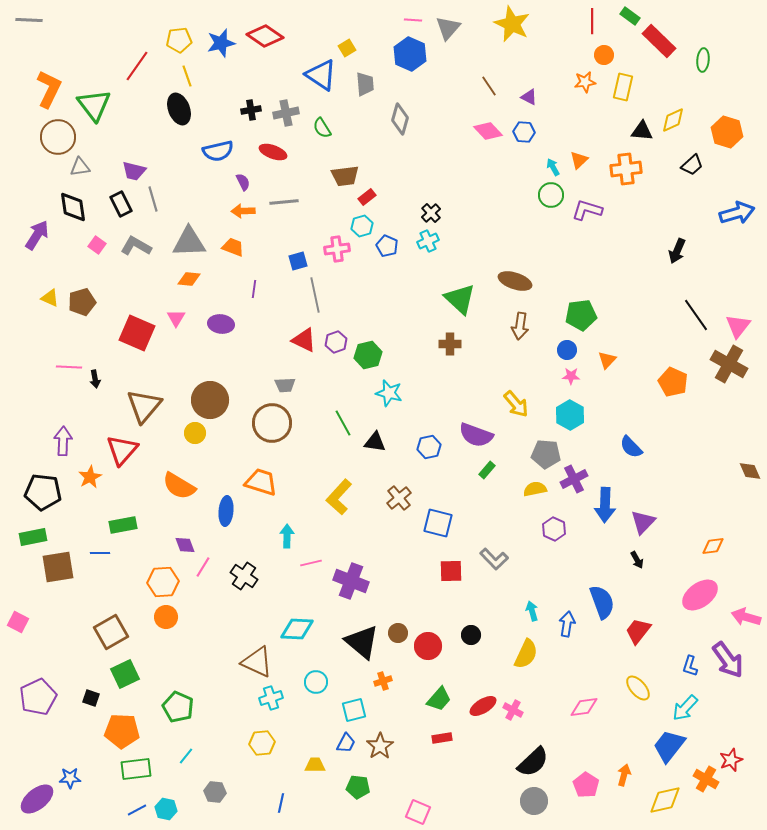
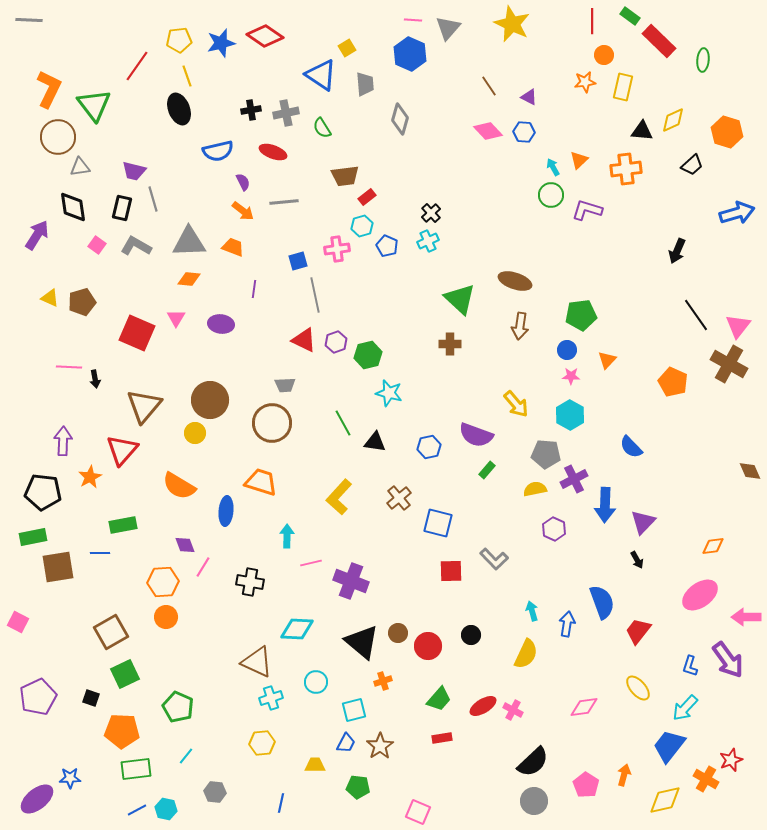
black rectangle at (121, 204): moved 1 px right, 4 px down; rotated 40 degrees clockwise
orange arrow at (243, 211): rotated 140 degrees counterclockwise
black cross at (244, 576): moved 6 px right, 6 px down; rotated 24 degrees counterclockwise
pink arrow at (746, 617): rotated 16 degrees counterclockwise
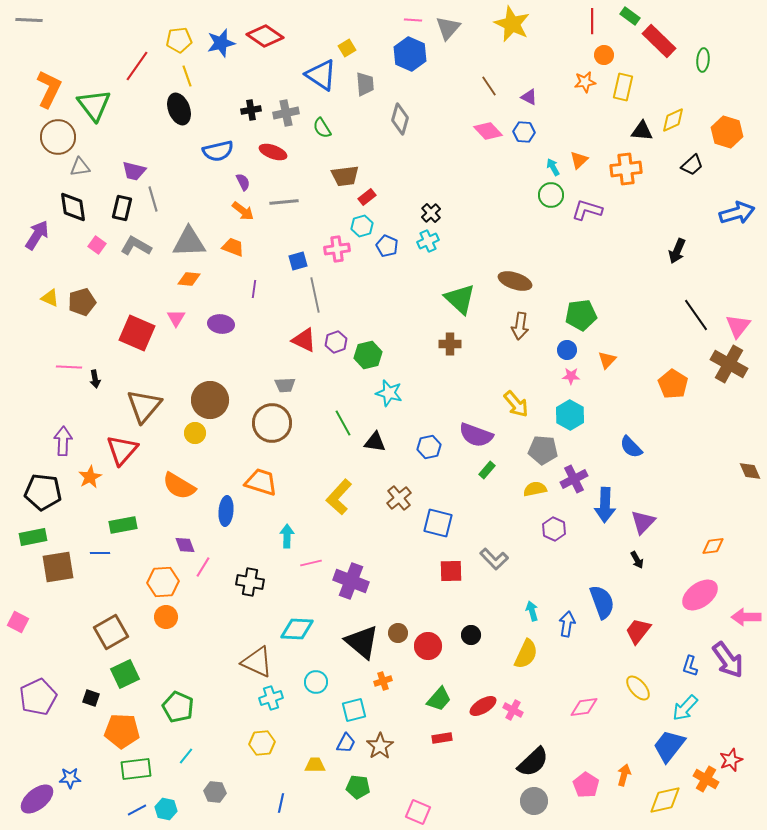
orange pentagon at (673, 382): moved 2 px down; rotated 8 degrees clockwise
gray pentagon at (546, 454): moved 3 px left, 4 px up
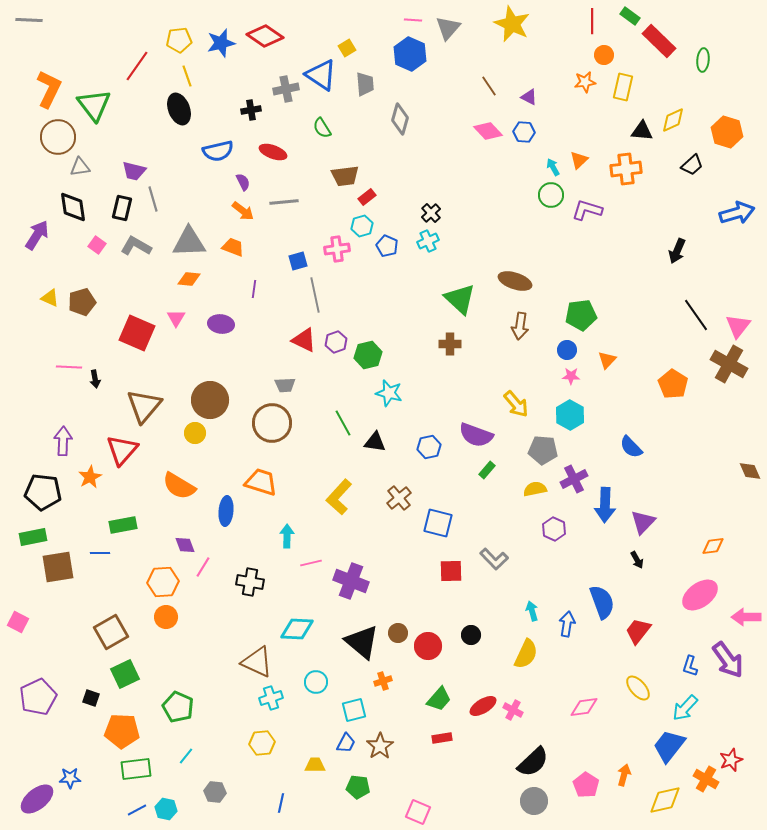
gray cross at (286, 113): moved 24 px up
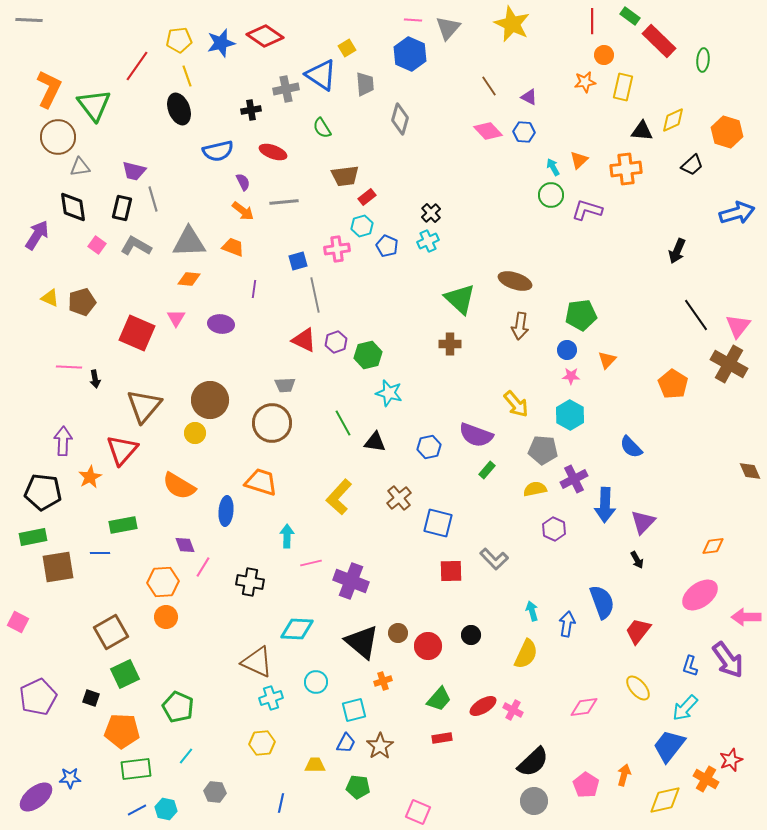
purple ellipse at (37, 799): moved 1 px left, 2 px up
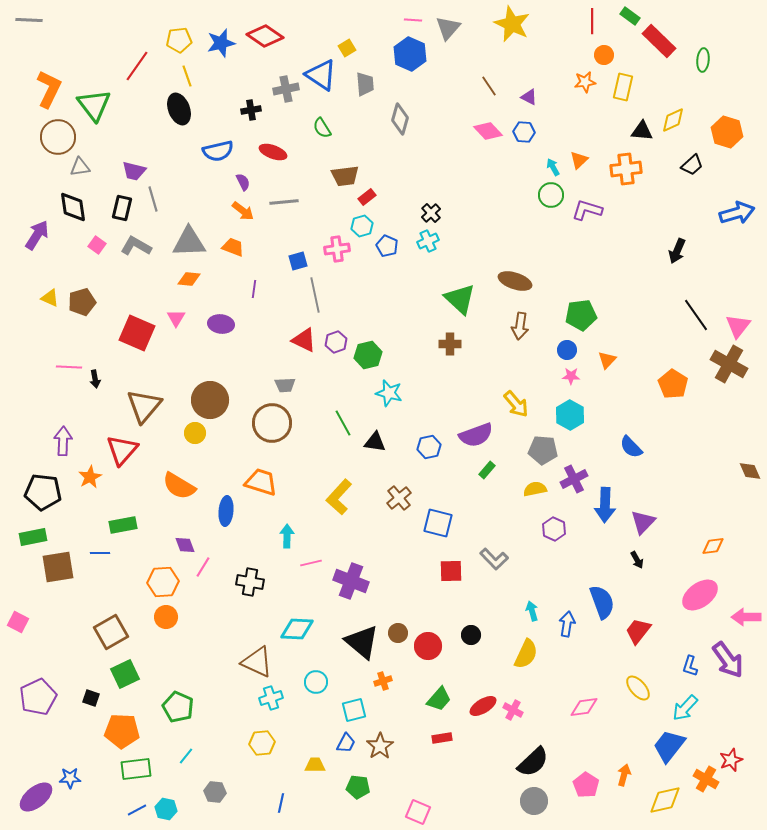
purple semicircle at (476, 435): rotated 40 degrees counterclockwise
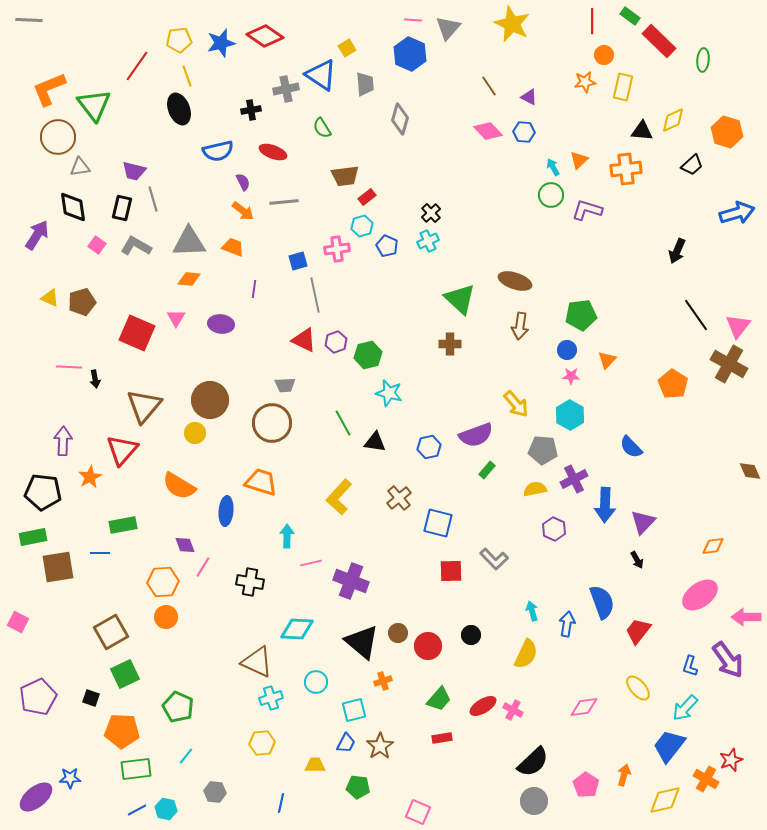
orange L-shape at (49, 89): rotated 138 degrees counterclockwise
